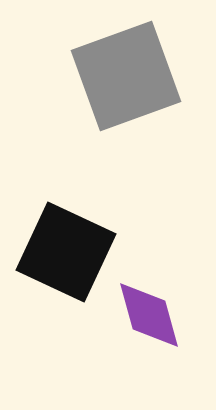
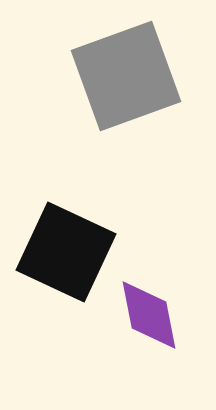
purple diamond: rotated 4 degrees clockwise
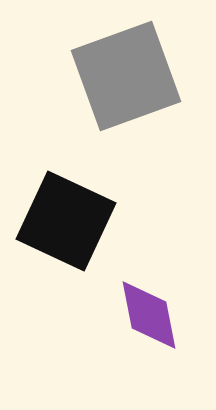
black square: moved 31 px up
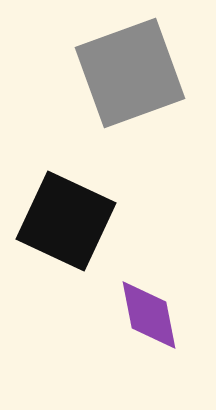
gray square: moved 4 px right, 3 px up
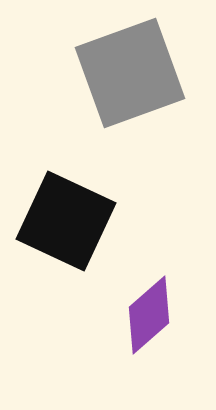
purple diamond: rotated 60 degrees clockwise
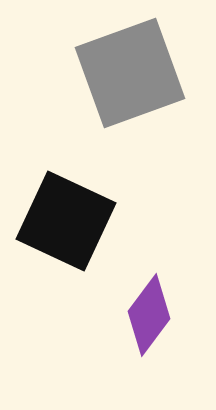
purple diamond: rotated 12 degrees counterclockwise
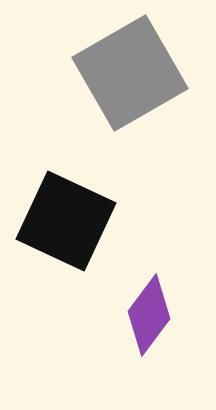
gray square: rotated 10 degrees counterclockwise
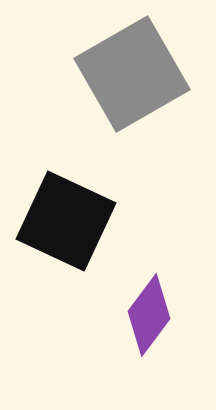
gray square: moved 2 px right, 1 px down
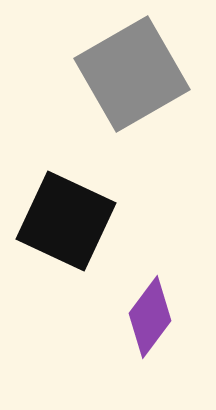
purple diamond: moved 1 px right, 2 px down
